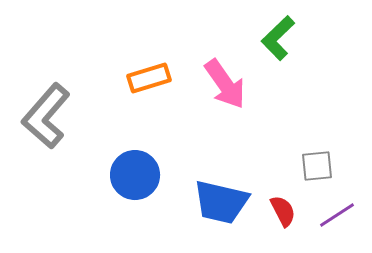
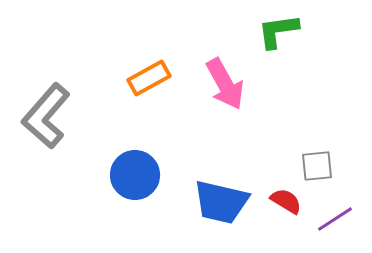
green L-shape: moved 7 px up; rotated 36 degrees clockwise
orange rectangle: rotated 12 degrees counterclockwise
pink arrow: rotated 6 degrees clockwise
red semicircle: moved 3 px right, 10 px up; rotated 32 degrees counterclockwise
purple line: moved 2 px left, 4 px down
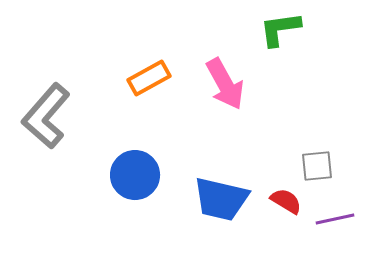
green L-shape: moved 2 px right, 2 px up
blue trapezoid: moved 3 px up
purple line: rotated 21 degrees clockwise
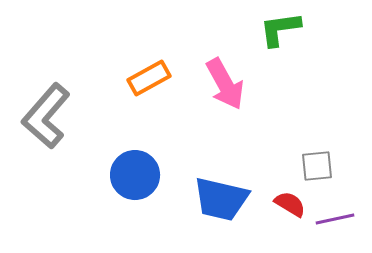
red semicircle: moved 4 px right, 3 px down
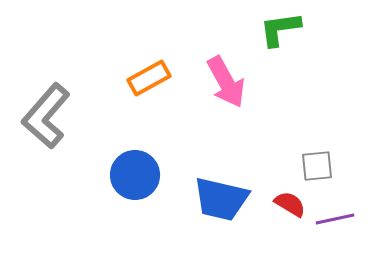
pink arrow: moved 1 px right, 2 px up
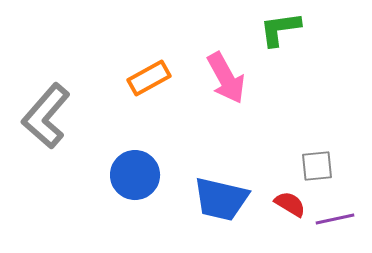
pink arrow: moved 4 px up
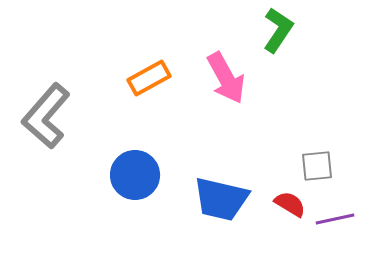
green L-shape: moved 2 px left, 1 px down; rotated 132 degrees clockwise
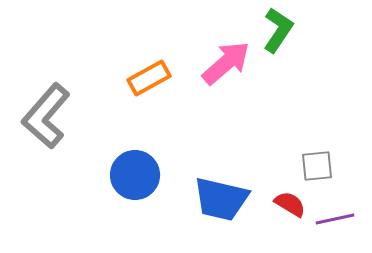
pink arrow: moved 15 px up; rotated 102 degrees counterclockwise
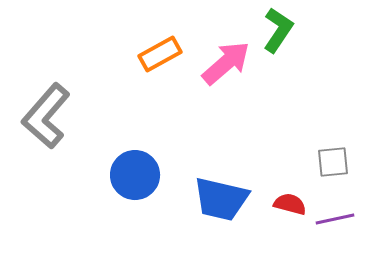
orange rectangle: moved 11 px right, 24 px up
gray square: moved 16 px right, 4 px up
red semicircle: rotated 16 degrees counterclockwise
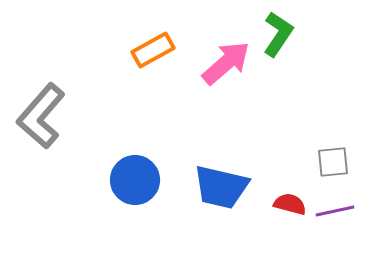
green L-shape: moved 4 px down
orange rectangle: moved 7 px left, 4 px up
gray L-shape: moved 5 px left
blue circle: moved 5 px down
blue trapezoid: moved 12 px up
purple line: moved 8 px up
